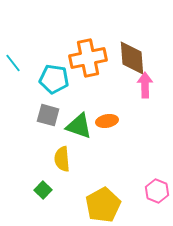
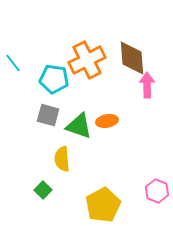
orange cross: moved 1 px left, 2 px down; rotated 15 degrees counterclockwise
pink arrow: moved 2 px right
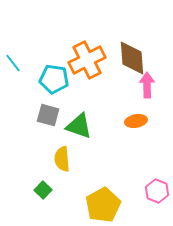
orange ellipse: moved 29 px right
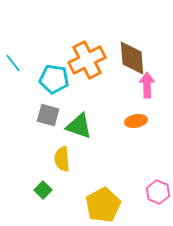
pink hexagon: moved 1 px right, 1 px down
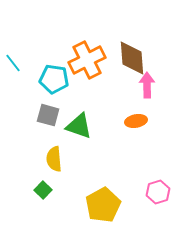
yellow semicircle: moved 8 px left
pink hexagon: rotated 20 degrees clockwise
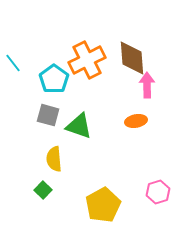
cyan pentagon: rotated 28 degrees clockwise
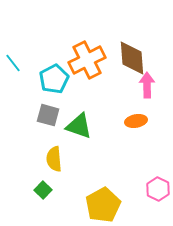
cyan pentagon: rotated 8 degrees clockwise
pink hexagon: moved 3 px up; rotated 15 degrees counterclockwise
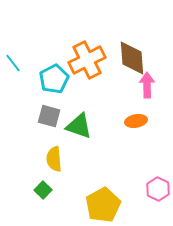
gray square: moved 1 px right, 1 px down
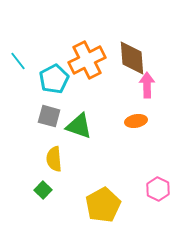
cyan line: moved 5 px right, 2 px up
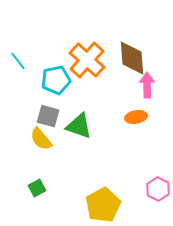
orange cross: rotated 21 degrees counterclockwise
cyan pentagon: moved 2 px right, 1 px down; rotated 16 degrees clockwise
gray square: moved 1 px left
orange ellipse: moved 4 px up
yellow semicircle: moved 13 px left, 20 px up; rotated 35 degrees counterclockwise
green square: moved 6 px left, 2 px up; rotated 18 degrees clockwise
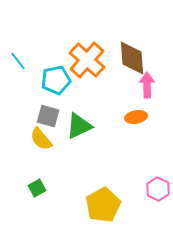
green triangle: rotated 44 degrees counterclockwise
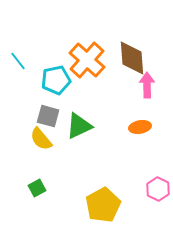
orange ellipse: moved 4 px right, 10 px down
